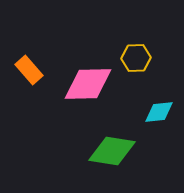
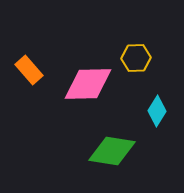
cyan diamond: moved 2 px left, 1 px up; rotated 52 degrees counterclockwise
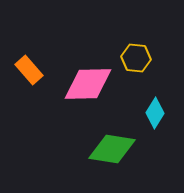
yellow hexagon: rotated 8 degrees clockwise
cyan diamond: moved 2 px left, 2 px down
green diamond: moved 2 px up
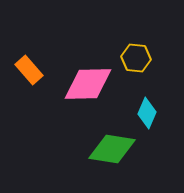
cyan diamond: moved 8 px left; rotated 8 degrees counterclockwise
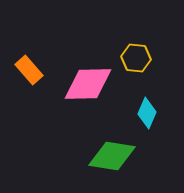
green diamond: moved 7 px down
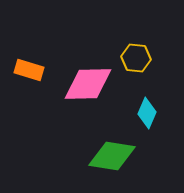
orange rectangle: rotated 32 degrees counterclockwise
